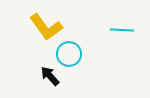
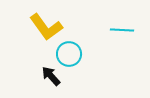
black arrow: moved 1 px right
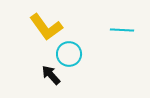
black arrow: moved 1 px up
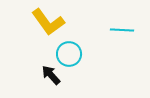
yellow L-shape: moved 2 px right, 5 px up
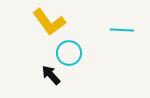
yellow L-shape: moved 1 px right
cyan circle: moved 1 px up
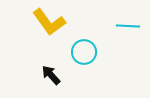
cyan line: moved 6 px right, 4 px up
cyan circle: moved 15 px right, 1 px up
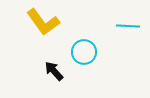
yellow L-shape: moved 6 px left
black arrow: moved 3 px right, 4 px up
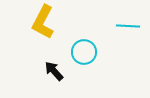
yellow L-shape: rotated 64 degrees clockwise
